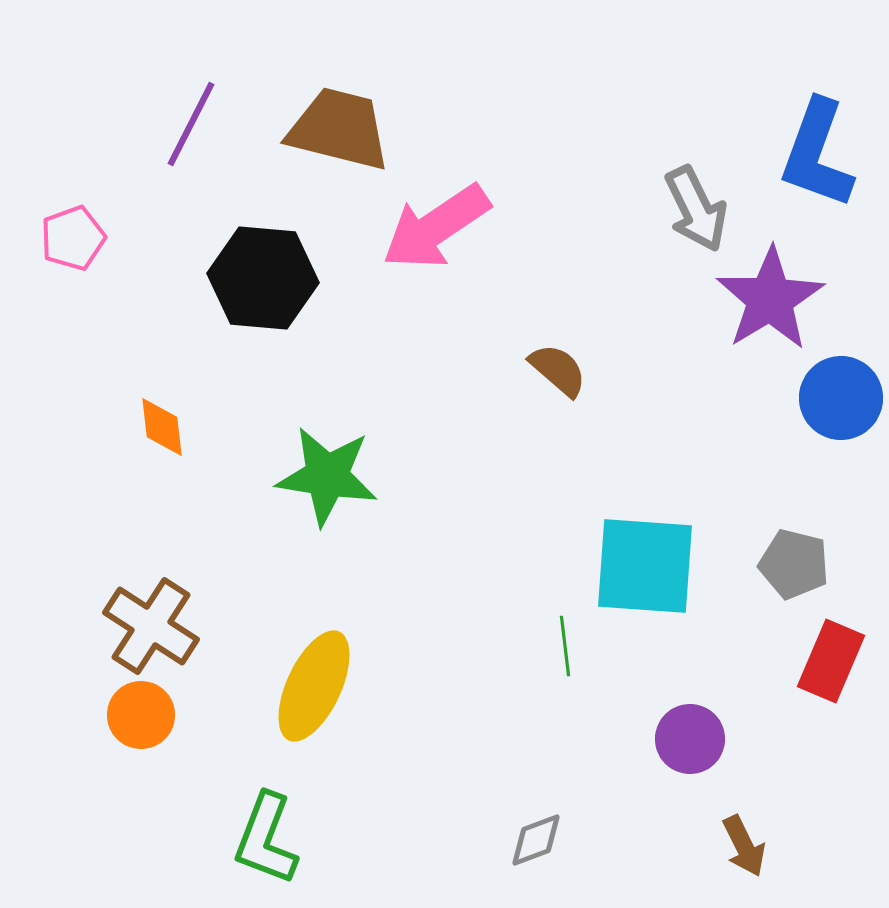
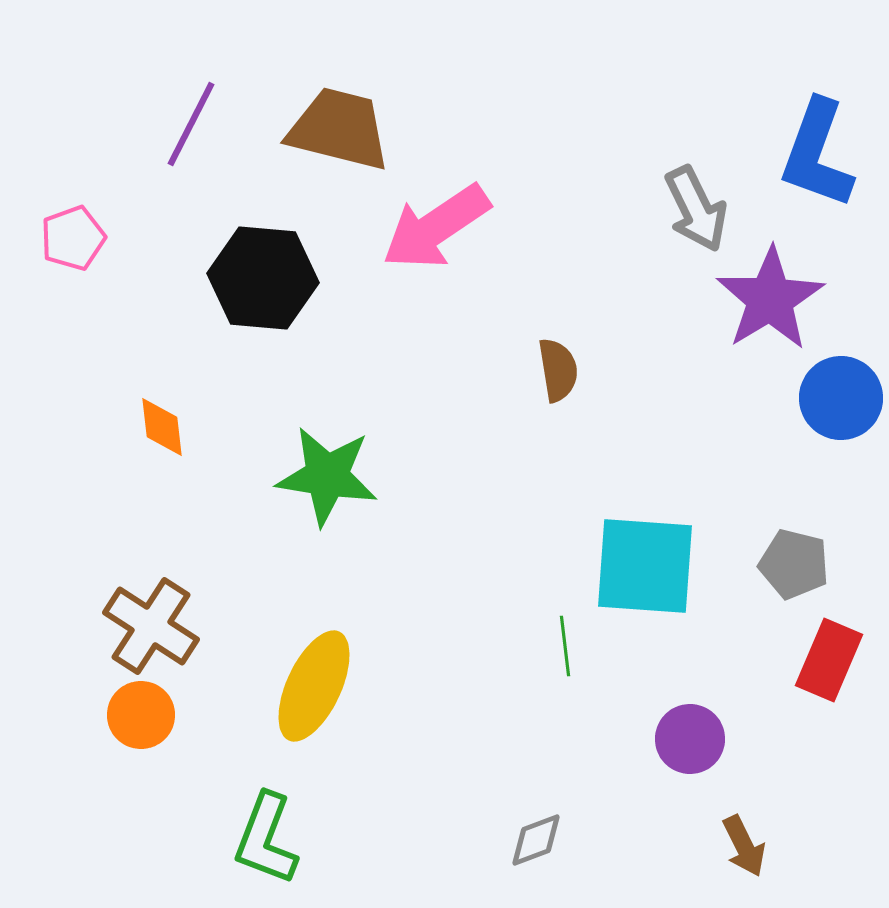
brown semicircle: rotated 40 degrees clockwise
red rectangle: moved 2 px left, 1 px up
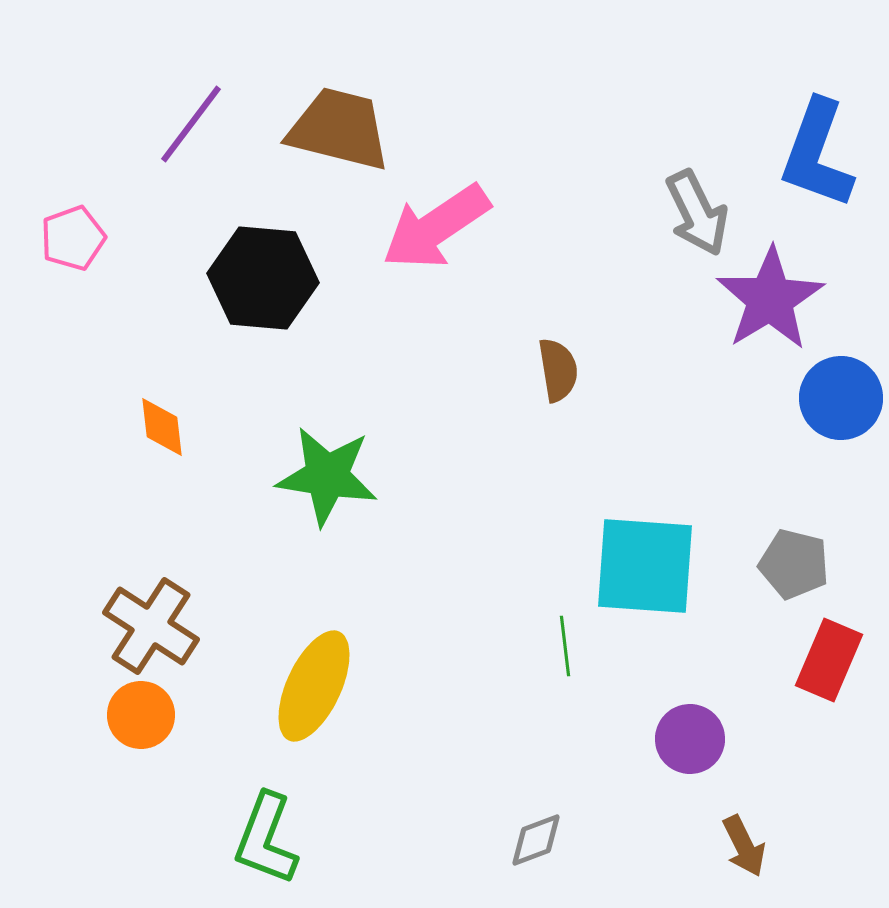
purple line: rotated 10 degrees clockwise
gray arrow: moved 1 px right, 4 px down
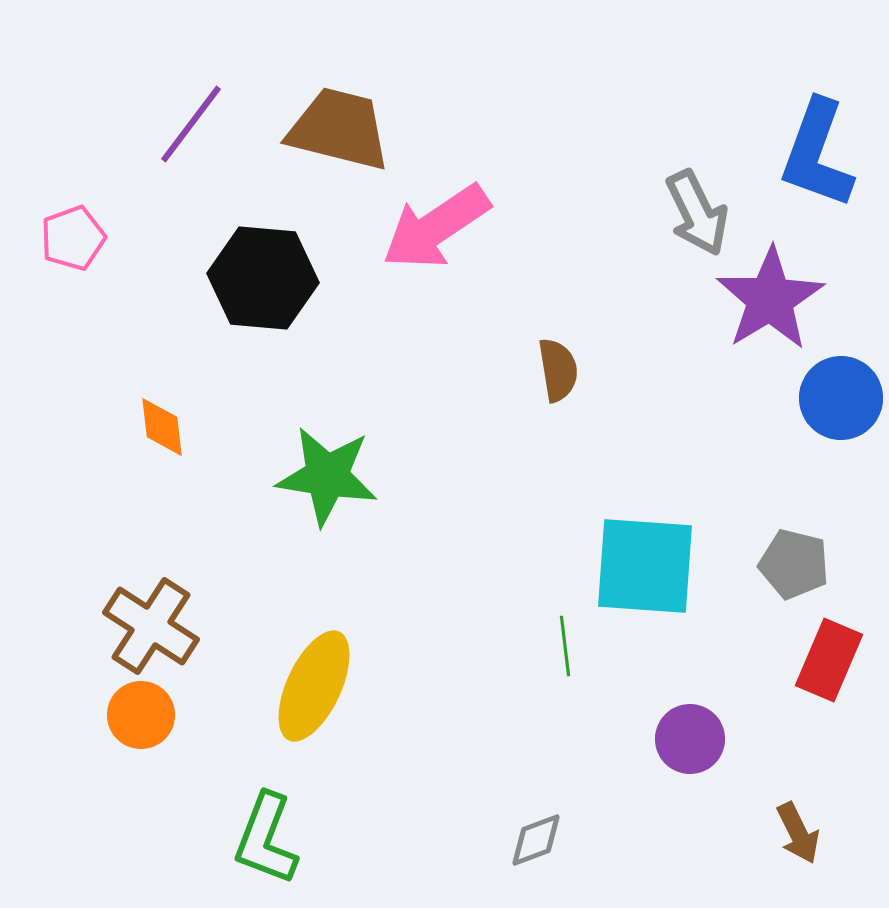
brown arrow: moved 54 px right, 13 px up
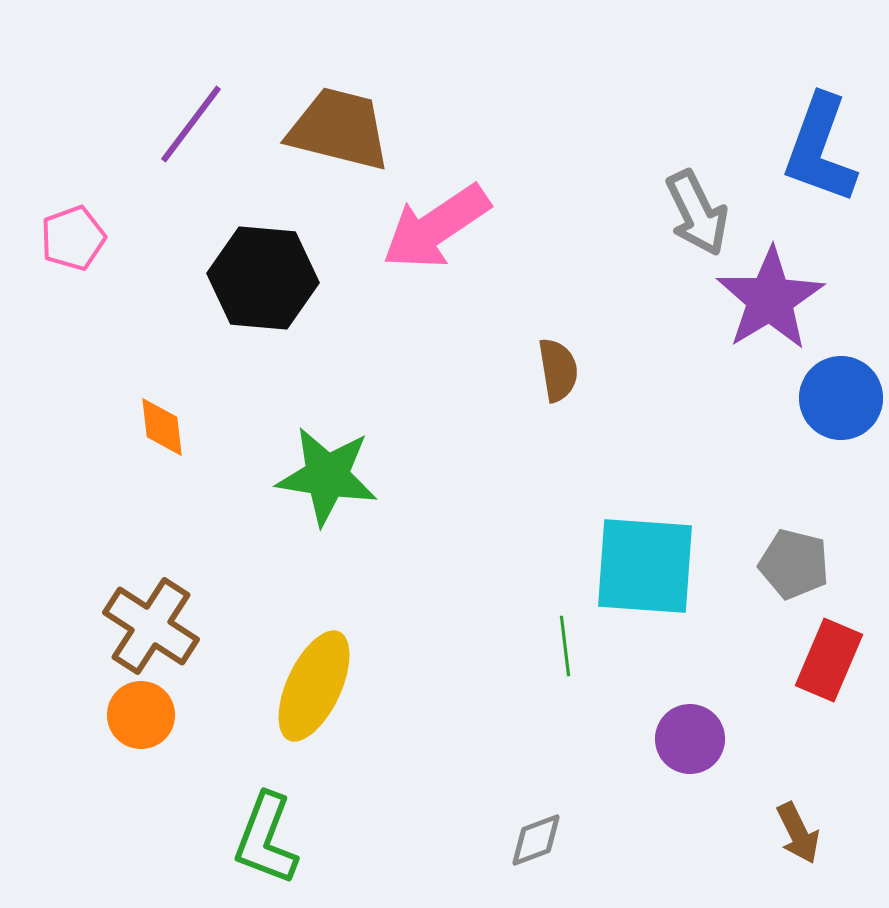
blue L-shape: moved 3 px right, 5 px up
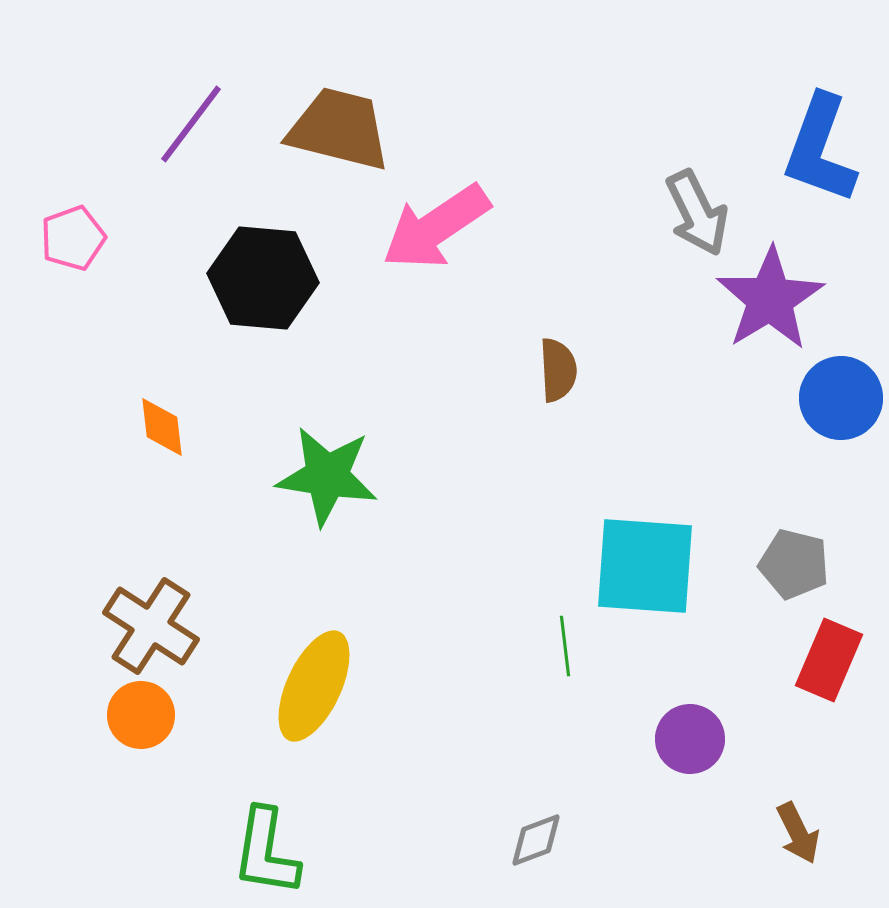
brown semicircle: rotated 6 degrees clockwise
green L-shape: moved 13 px down; rotated 12 degrees counterclockwise
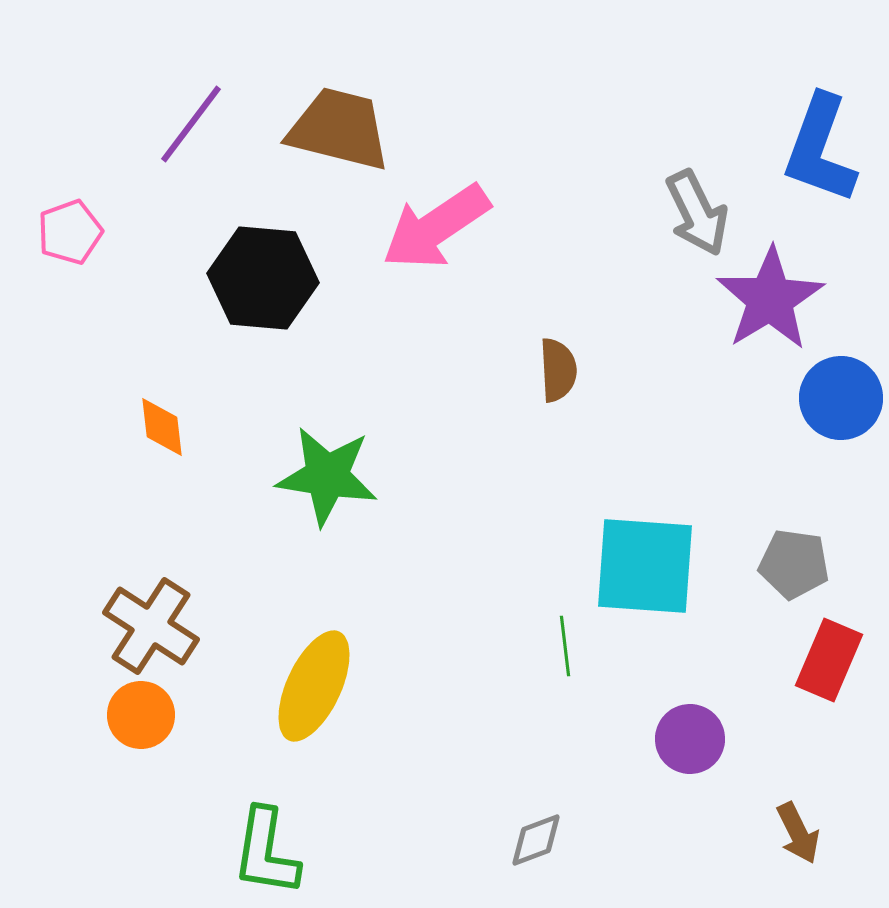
pink pentagon: moved 3 px left, 6 px up
gray pentagon: rotated 6 degrees counterclockwise
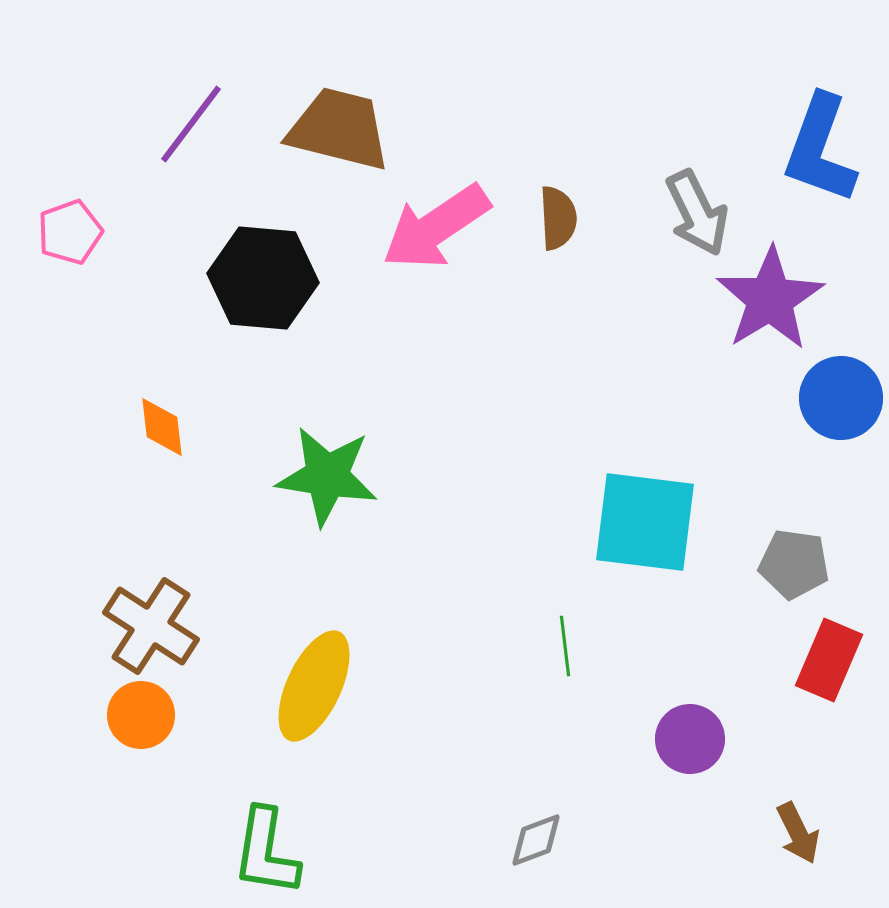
brown semicircle: moved 152 px up
cyan square: moved 44 px up; rotated 3 degrees clockwise
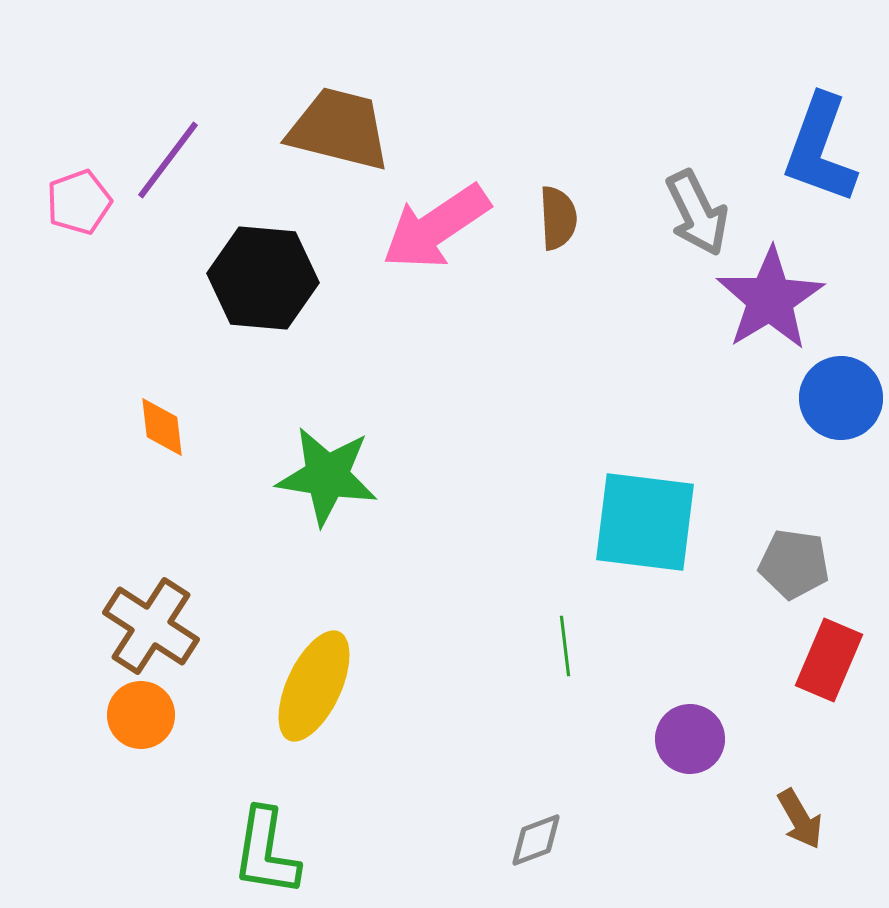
purple line: moved 23 px left, 36 px down
pink pentagon: moved 9 px right, 30 px up
brown arrow: moved 2 px right, 14 px up; rotated 4 degrees counterclockwise
